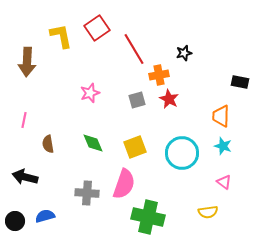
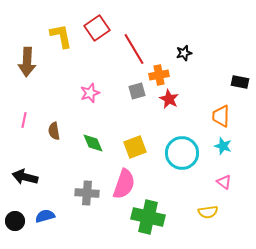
gray square: moved 9 px up
brown semicircle: moved 6 px right, 13 px up
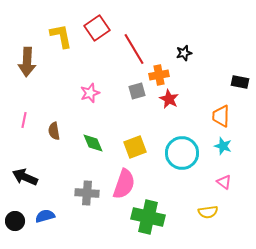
black arrow: rotated 10 degrees clockwise
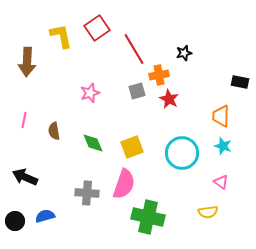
yellow square: moved 3 px left
pink triangle: moved 3 px left
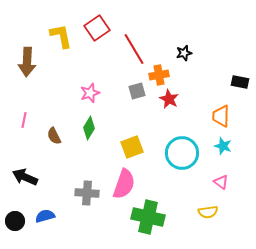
brown semicircle: moved 5 px down; rotated 18 degrees counterclockwise
green diamond: moved 4 px left, 15 px up; rotated 55 degrees clockwise
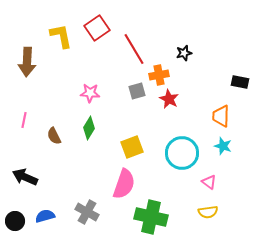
pink star: rotated 24 degrees clockwise
pink triangle: moved 12 px left
gray cross: moved 19 px down; rotated 25 degrees clockwise
green cross: moved 3 px right
